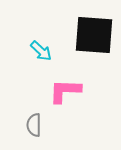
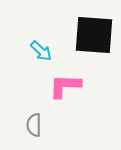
pink L-shape: moved 5 px up
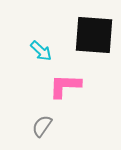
gray semicircle: moved 8 px right, 1 px down; rotated 35 degrees clockwise
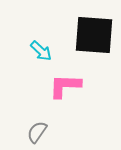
gray semicircle: moved 5 px left, 6 px down
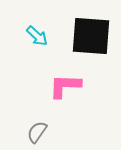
black square: moved 3 px left, 1 px down
cyan arrow: moved 4 px left, 15 px up
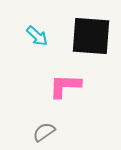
gray semicircle: moved 7 px right; rotated 20 degrees clockwise
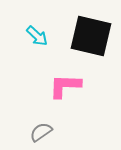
black square: rotated 9 degrees clockwise
gray semicircle: moved 3 px left
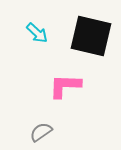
cyan arrow: moved 3 px up
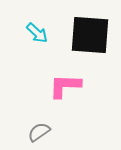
black square: moved 1 px left, 1 px up; rotated 9 degrees counterclockwise
gray semicircle: moved 2 px left
